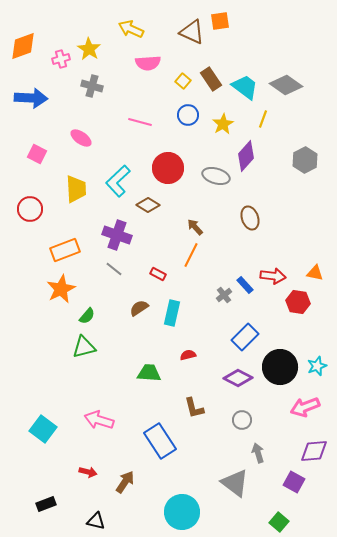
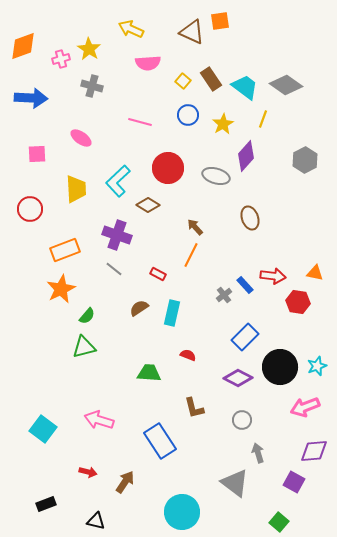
pink square at (37, 154): rotated 30 degrees counterclockwise
red semicircle at (188, 355): rotated 35 degrees clockwise
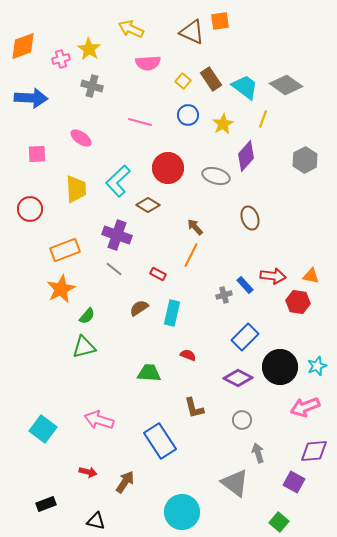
orange triangle at (315, 273): moved 4 px left, 3 px down
gray cross at (224, 295): rotated 21 degrees clockwise
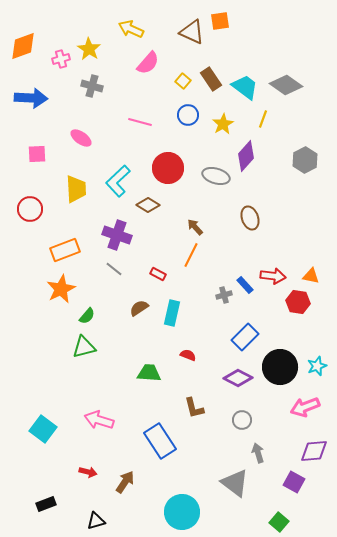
pink semicircle at (148, 63): rotated 45 degrees counterclockwise
black triangle at (96, 521): rotated 30 degrees counterclockwise
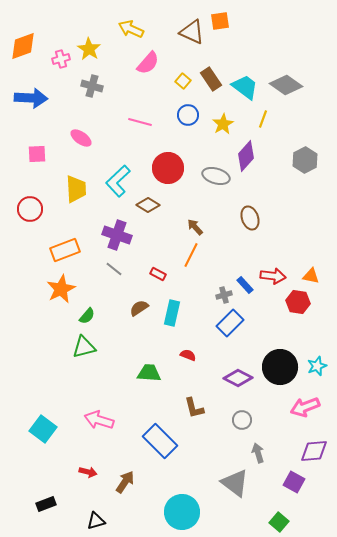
blue rectangle at (245, 337): moved 15 px left, 14 px up
blue rectangle at (160, 441): rotated 12 degrees counterclockwise
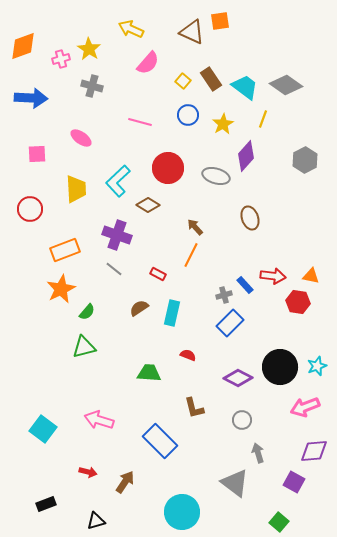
green semicircle at (87, 316): moved 4 px up
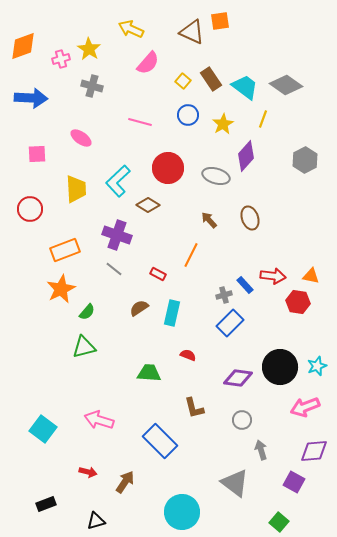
brown arrow at (195, 227): moved 14 px right, 7 px up
purple diamond at (238, 378): rotated 20 degrees counterclockwise
gray arrow at (258, 453): moved 3 px right, 3 px up
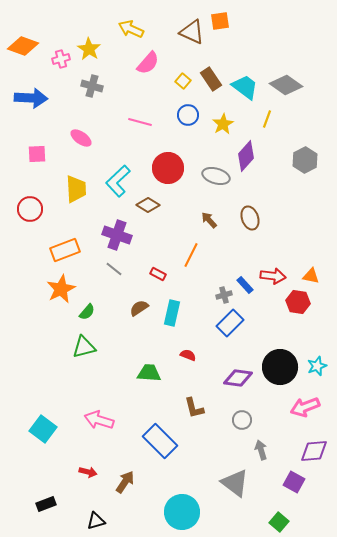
orange diamond at (23, 46): rotated 40 degrees clockwise
yellow line at (263, 119): moved 4 px right
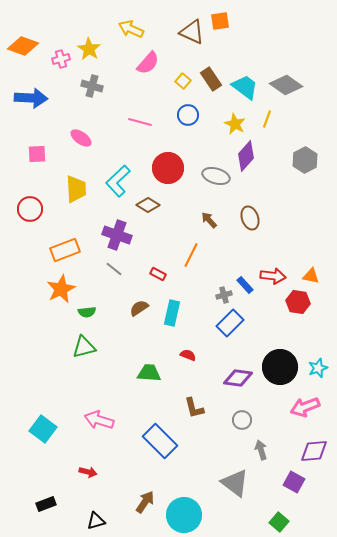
yellow star at (223, 124): moved 12 px right; rotated 15 degrees counterclockwise
green semicircle at (87, 312): rotated 42 degrees clockwise
cyan star at (317, 366): moved 1 px right, 2 px down
brown arrow at (125, 482): moved 20 px right, 20 px down
cyan circle at (182, 512): moved 2 px right, 3 px down
